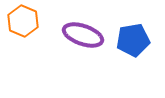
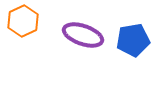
orange hexagon: rotated 12 degrees clockwise
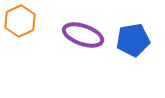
orange hexagon: moved 3 px left
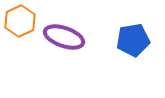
purple ellipse: moved 19 px left, 2 px down
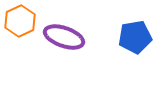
blue pentagon: moved 2 px right, 3 px up
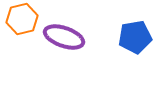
orange hexagon: moved 2 px right, 2 px up; rotated 12 degrees clockwise
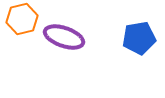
blue pentagon: moved 4 px right, 1 px down
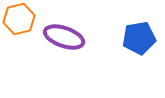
orange hexagon: moved 3 px left
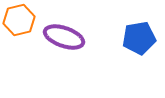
orange hexagon: moved 1 px down
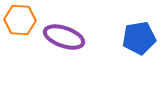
orange hexagon: moved 1 px right; rotated 16 degrees clockwise
